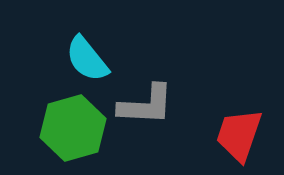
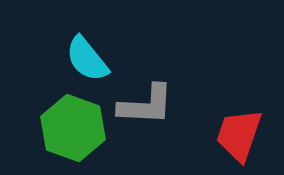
green hexagon: rotated 24 degrees counterclockwise
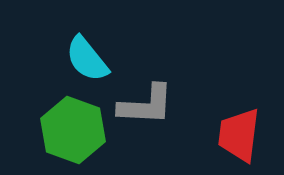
green hexagon: moved 2 px down
red trapezoid: rotated 12 degrees counterclockwise
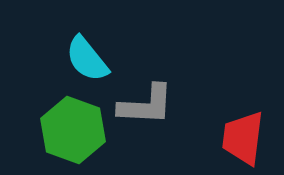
red trapezoid: moved 4 px right, 3 px down
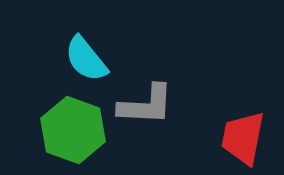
cyan semicircle: moved 1 px left
red trapezoid: rotated 4 degrees clockwise
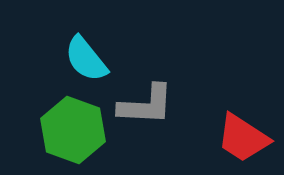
red trapezoid: rotated 68 degrees counterclockwise
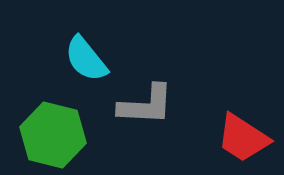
green hexagon: moved 20 px left, 5 px down; rotated 6 degrees counterclockwise
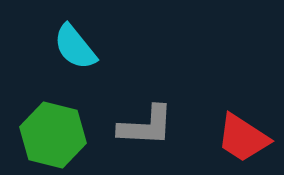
cyan semicircle: moved 11 px left, 12 px up
gray L-shape: moved 21 px down
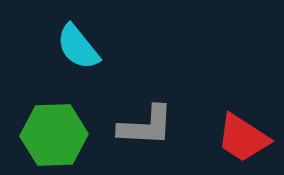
cyan semicircle: moved 3 px right
green hexagon: moved 1 px right; rotated 16 degrees counterclockwise
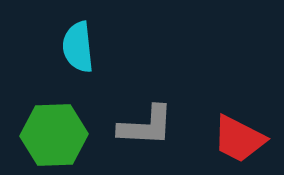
cyan semicircle: rotated 33 degrees clockwise
red trapezoid: moved 4 px left, 1 px down; rotated 6 degrees counterclockwise
